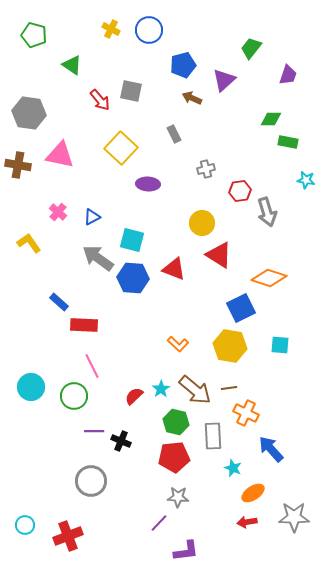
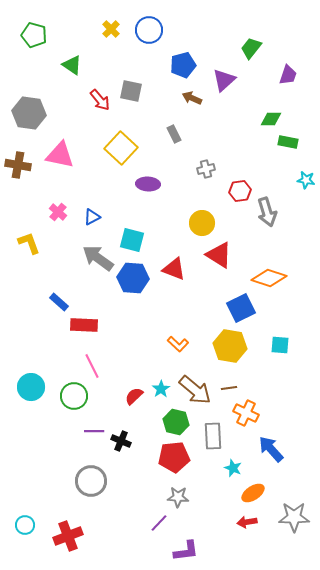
yellow cross at (111, 29): rotated 18 degrees clockwise
yellow L-shape at (29, 243): rotated 15 degrees clockwise
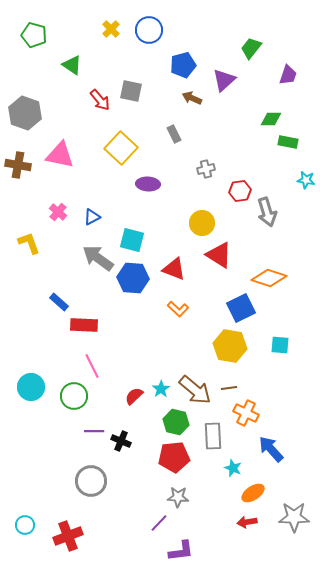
gray hexagon at (29, 113): moved 4 px left; rotated 12 degrees clockwise
orange L-shape at (178, 344): moved 35 px up
purple L-shape at (186, 551): moved 5 px left
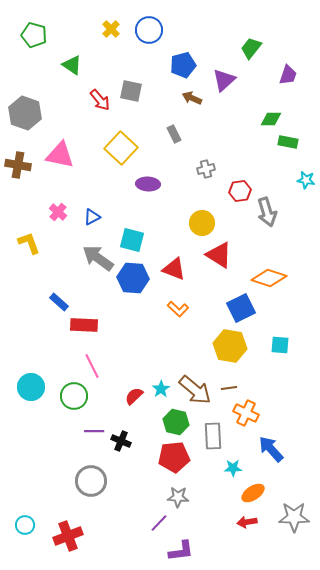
cyan star at (233, 468): rotated 24 degrees counterclockwise
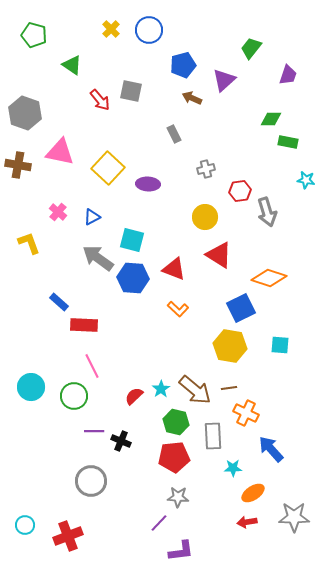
yellow square at (121, 148): moved 13 px left, 20 px down
pink triangle at (60, 155): moved 3 px up
yellow circle at (202, 223): moved 3 px right, 6 px up
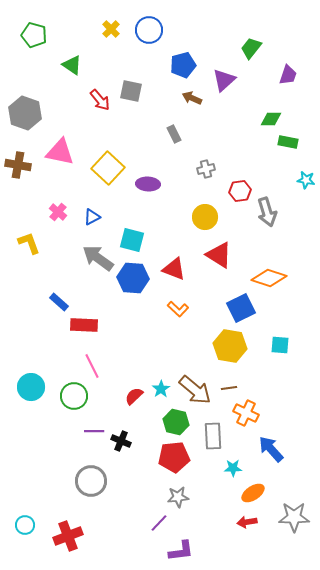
gray star at (178, 497): rotated 10 degrees counterclockwise
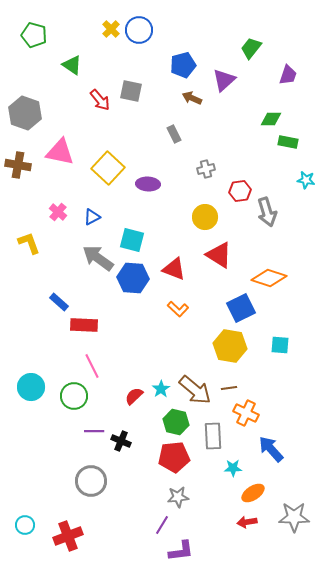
blue circle at (149, 30): moved 10 px left
purple line at (159, 523): moved 3 px right, 2 px down; rotated 12 degrees counterclockwise
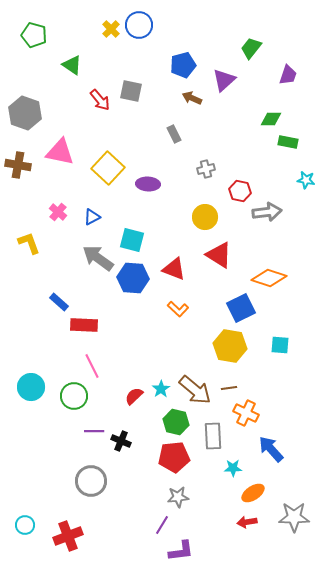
blue circle at (139, 30): moved 5 px up
red hexagon at (240, 191): rotated 20 degrees clockwise
gray arrow at (267, 212): rotated 80 degrees counterclockwise
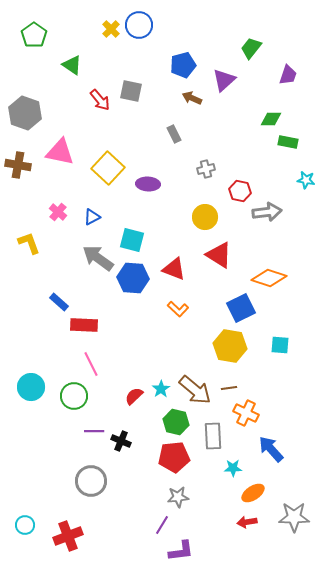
green pentagon at (34, 35): rotated 20 degrees clockwise
pink line at (92, 366): moved 1 px left, 2 px up
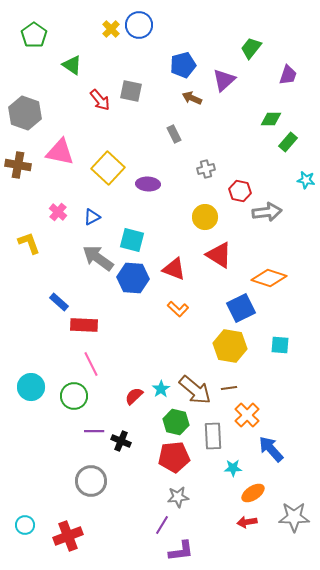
green rectangle at (288, 142): rotated 60 degrees counterclockwise
orange cross at (246, 413): moved 1 px right, 2 px down; rotated 20 degrees clockwise
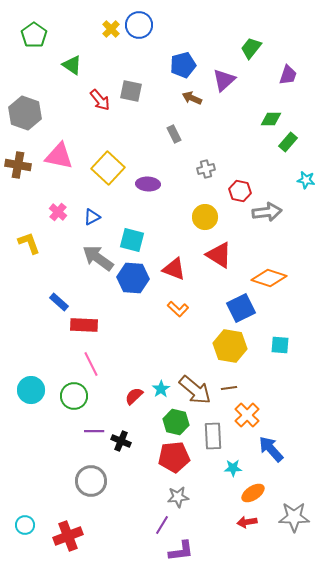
pink triangle at (60, 152): moved 1 px left, 4 px down
cyan circle at (31, 387): moved 3 px down
